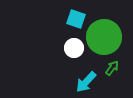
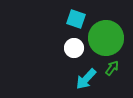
green circle: moved 2 px right, 1 px down
cyan arrow: moved 3 px up
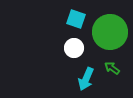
green circle: moved 4 px right, 6 px up
green arrow: rotated 91 degrees counterclockwise
cyan arrow: rotated 20 degrees counterclockwise
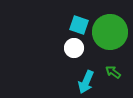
cyan square: moved 3 px right, 6 px down
green arrow: moved 1 px right, 4 px down
cyan arrow: moved 3 px down
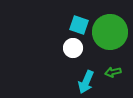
white circle: moved 1 px left
green arrow: rotated 49 degrees counterclockwise
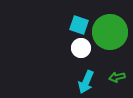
white circle: moved 8 px right
green arrow: moved 4 px right, 5 px down
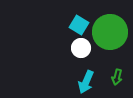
cyan square: rotated 12 degrees clockwise
green arrow: rotated 63 degrees counterclockwise
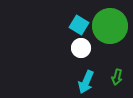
green circle: moved 6 px up
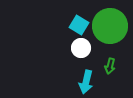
green arrow: moved 7 px left, 11 px up
cyan arrow: rotated 10 degrees counterclockwise
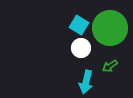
green circle: moved 2 px down
green arrow: rotated 42 degrees clockwise
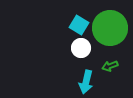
green arrow: rotated 14 degrees clockwise
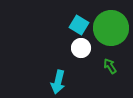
green circle: moved 1 px right
green arrow: rotated 77 degrees clockwise
cyan arrow: moved 28 px left
